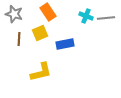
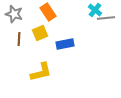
cyan cross: moved 9 px right, 6 px up; rotated 16 degrees clockwise
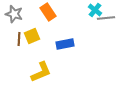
yellow square: moved 8 px left, 3 px down
yellow L-shape: rotated 10 degrees counterclockwise
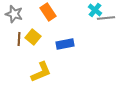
yellow square: moved 1 px right, 1 px down; rotated 28 degrees counterclockwise
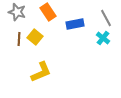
cyan cross: moved 8 px right, 28 px down
gray star: moved 3 px right, 2 px up
gray line: rotated 66 degrees clockwise
yellow square: moved 2 px right
blue rectangle: moved 10 px right, 20 px up
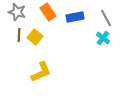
blue rectangle: moved 7 px up
brown line: moved 4 px up
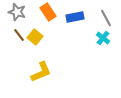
brown line: rotated 40 degrees counterclockwise
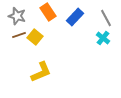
gray star: moved 4 px down
blue rectangle: rotated 36 degrees counterclockwise
brown line: rotated 72 degrees counterclockwise
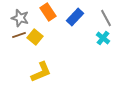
gray star: moved 3 px right, 2 px down
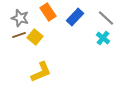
gray line: rotated 18 degrees counterclockwise
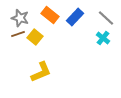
orange rectangle: moved 2 px right, 3 px down; rotated 18 degrees counterclockwise
brown line: moved 1 px left, 1 px up
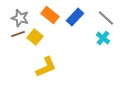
yellow L-shape: moved 5 px right, 5 px up
